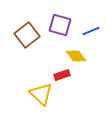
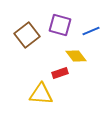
red rectangle: moved 2 px left, 2 px up
yellow triangle: rotated 40 degrees counterclockwise
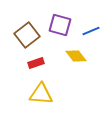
red rectangle: moved 24 px left, 10 px up
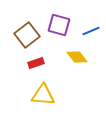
purple square: moved 1 px left
yellow diamond: moved 1 px right, 1 px down
yellow triangle: moved 2 px right, 1 px down
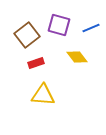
blue line: moved 3 px up
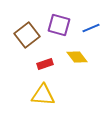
red rectangle: moved 9 px right, 1 px down
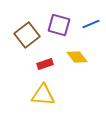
blue line: moved 4 px up
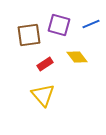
brown square: moved 2 px right; rotated 30 degrees clockwise
red rectangle: rotated 14 degrees counterclockwise
yellow triangle: rotated 45 degrees clockwise
